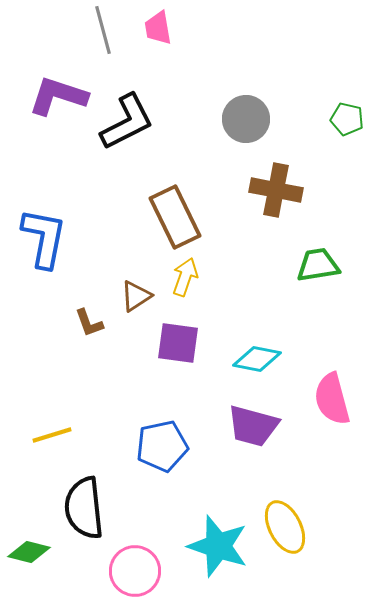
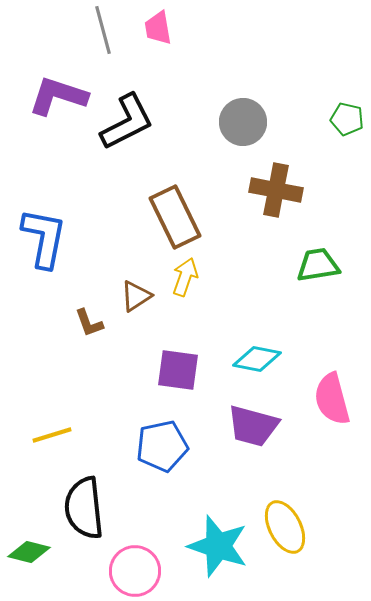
gray circle: moved 3 px left, 3 px down
purple square: moved 27 px down
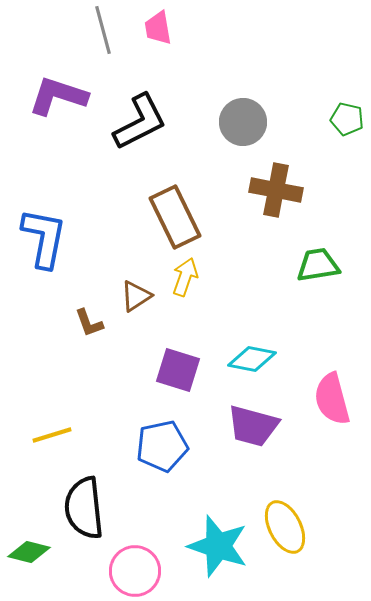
black L-shape: moved 13 px right
cyan diamond: moved 5 px left
purple square: rotated 9 degrees clockwise
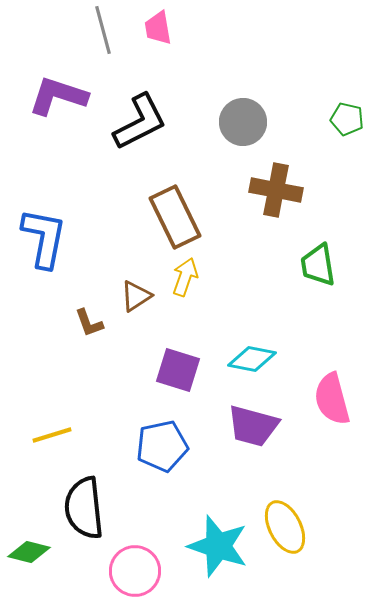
green trapezoid: rotated 90 degrees counterclockwise
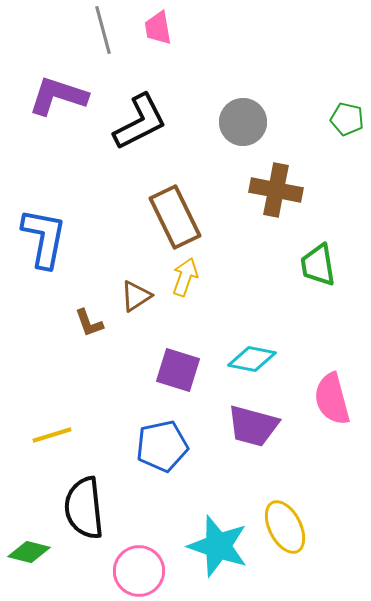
pink circle: moved 4 px right
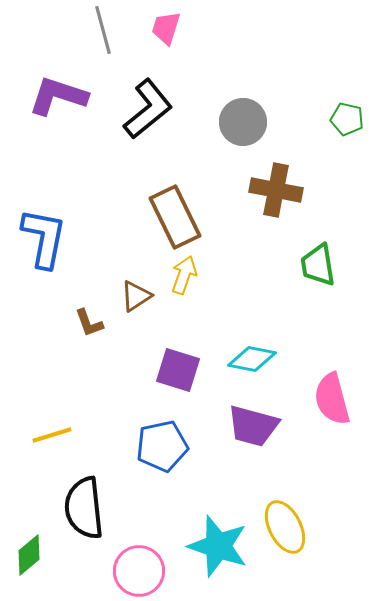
pink trapezoid: moved 8 px right; rotated 27 degrees clockwise
black L-shape: moved 8 px right, 13 px up; rotated 12 degrees counterclockwise
yellow arrow: moved 1 px left, 2 px up
green diamond: moved 3 px down; rotated 54 degrees counterclockwise
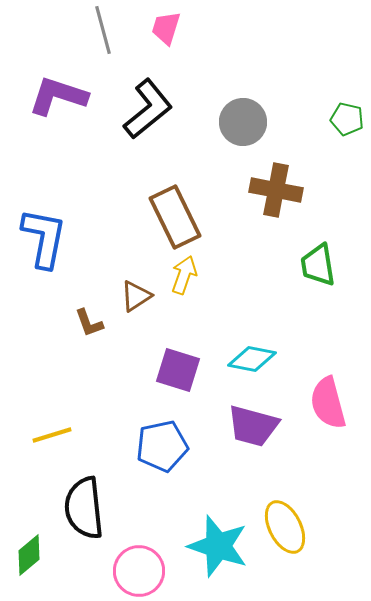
pink semicircle: moved 4 px left, 4 px down
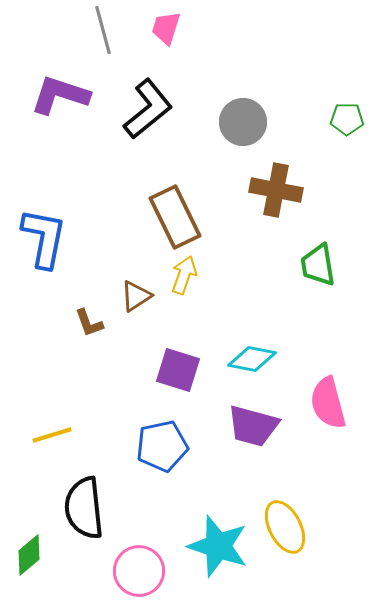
purple L-shape: moved 2 px right, 1 px up
green pentagon: rotated 12 degrees counterclockwise
